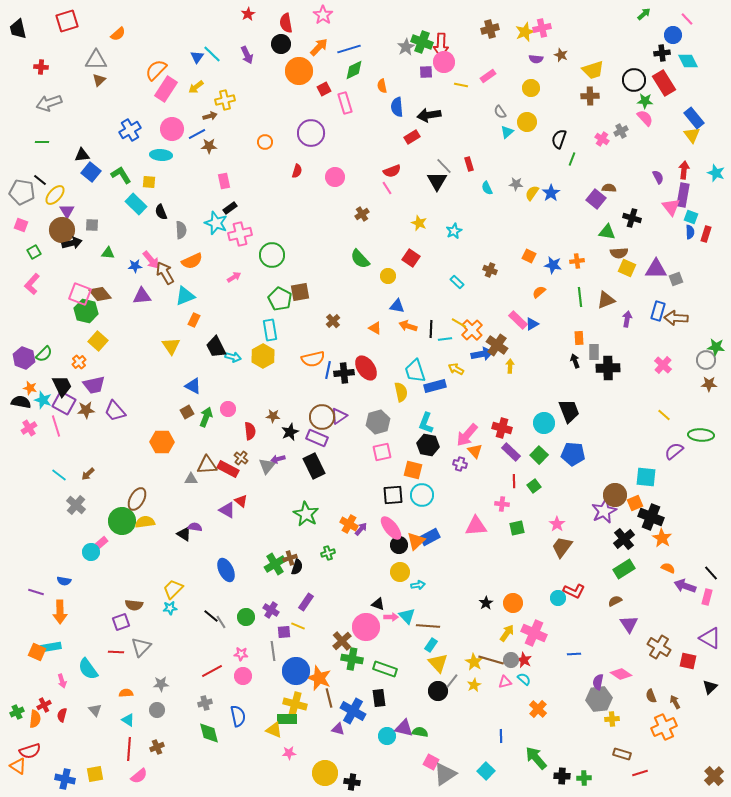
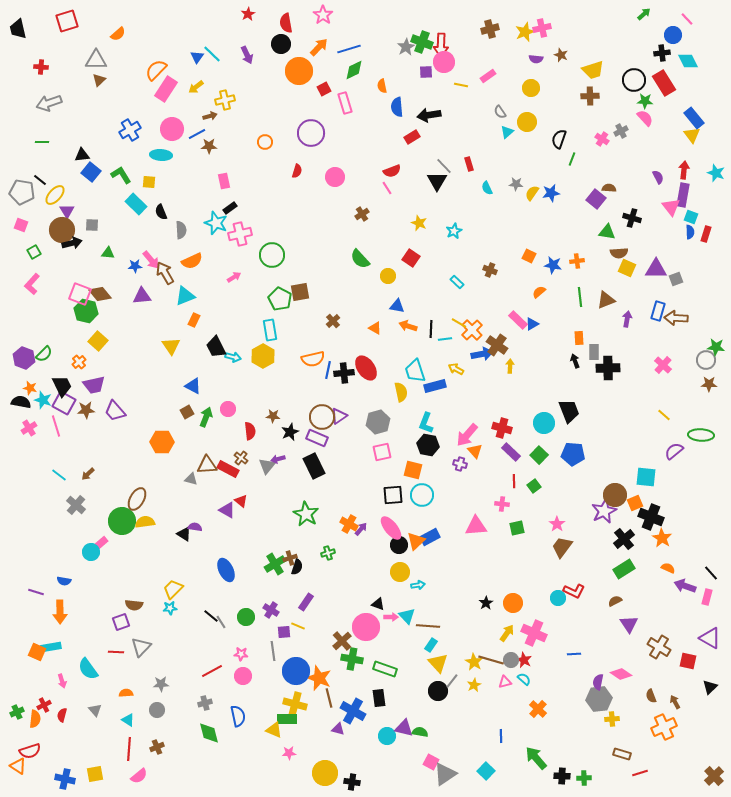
blue star at (551, 193): rotated 24 degrees clockwise
gray triangle at (191, 479): rotated 16 degrees clockwise
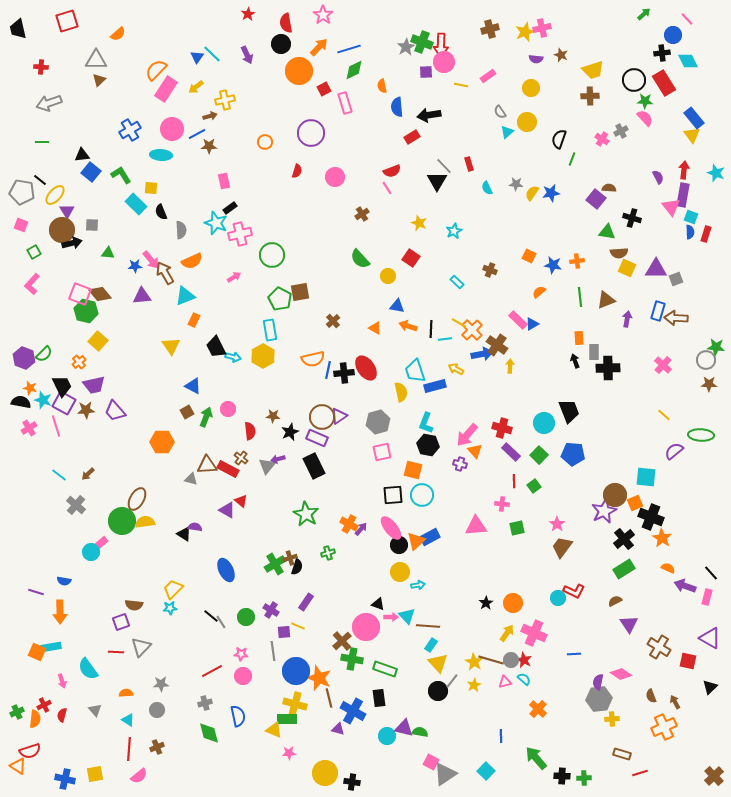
yellow square at (149, 182): moved 2 px right, 6 px down
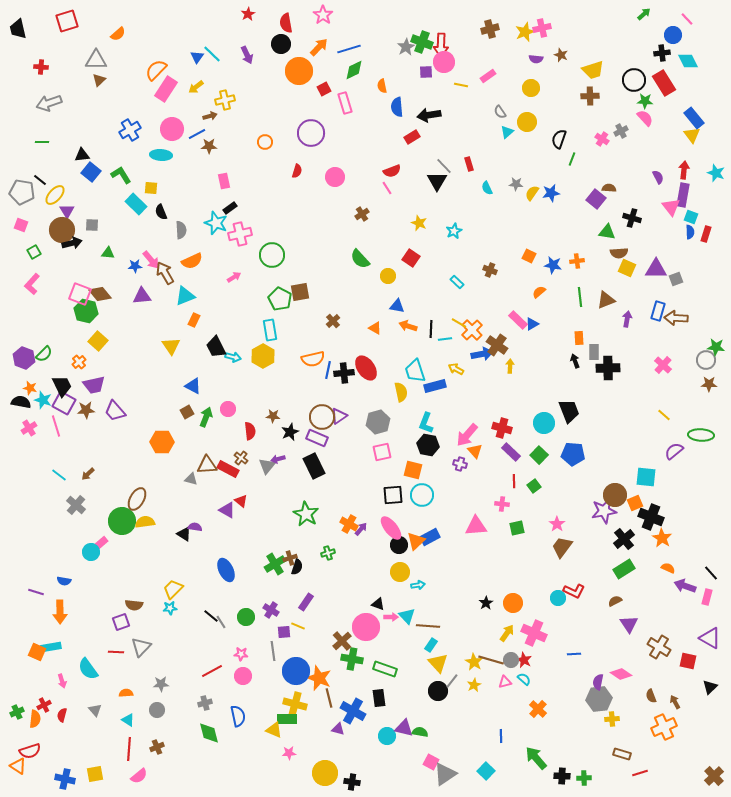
purple star at (604, 511): rotated 15 degrees clockwise
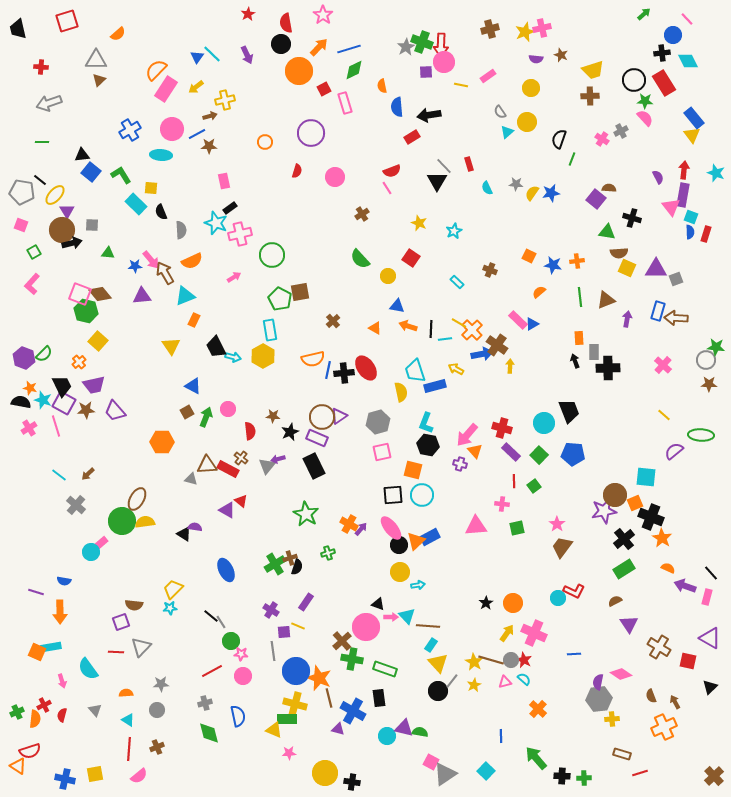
green circle at (246, 617): moved 15 px left, 24 px down
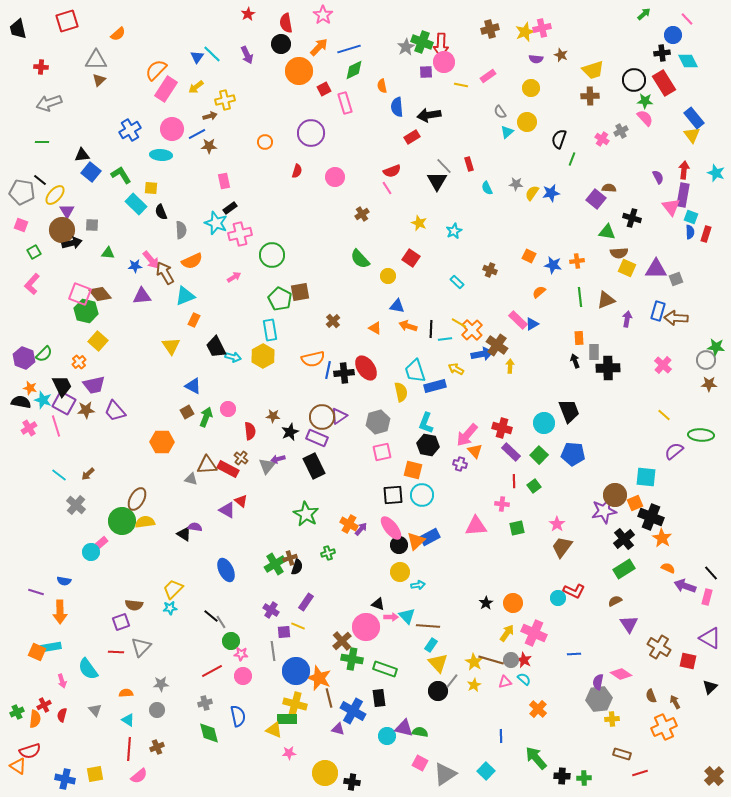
pink square at (431, 762): moved 11 px left, 1 px down
